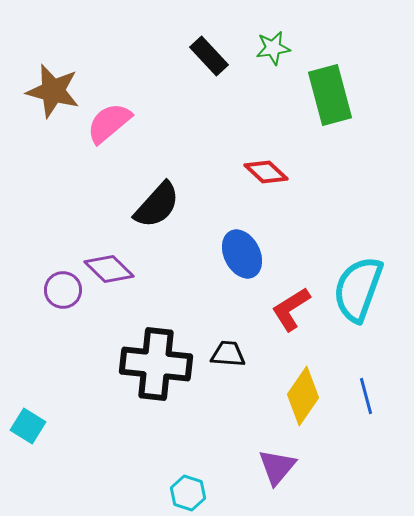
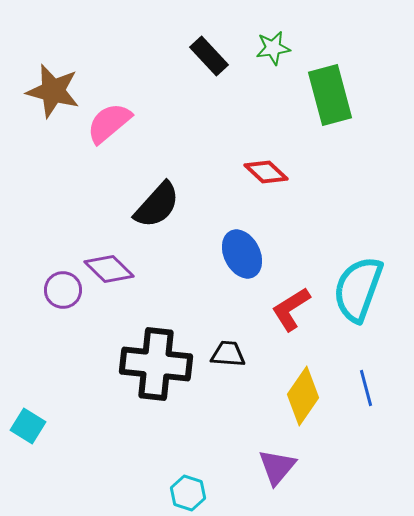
blue line: moved 8 px up
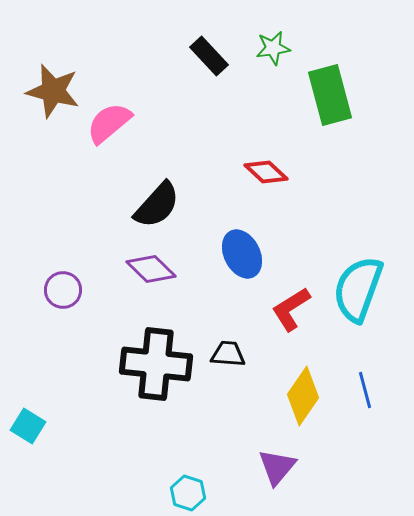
purple diamond: moved 42 px right
blue line: moved 1 px left, 2 px down
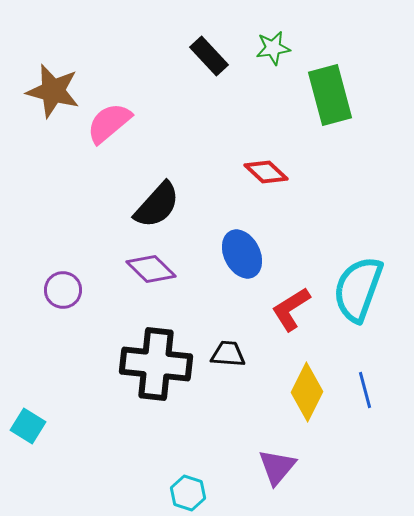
yellow diamond: moved 4 px right, 4 px up; rotated 8 degrees counterclockwise
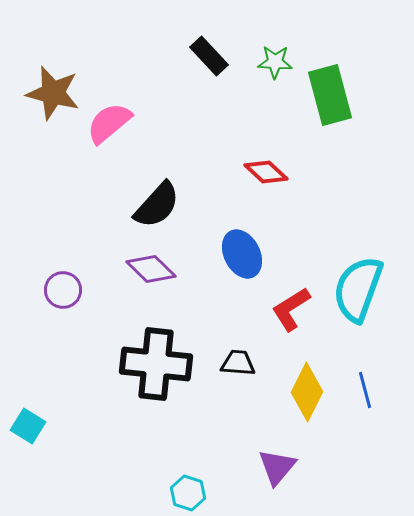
green star: moved 2 px right, 14 px down; rotated 12 degrees clockwise
brown star: moved 2 px down
black trapezoid: moved 10 px right, 9 px down
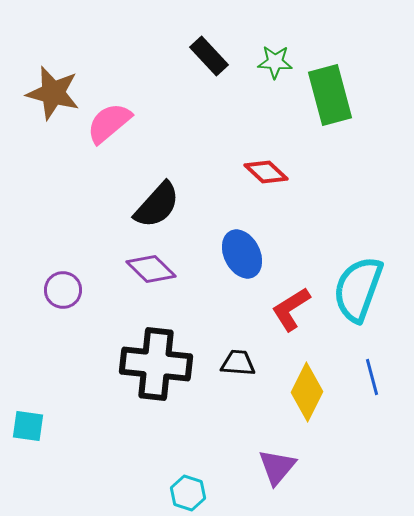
blue line: moved 7 px right, 13 px up
cyan square: rotated 24 degrees counterclockwise
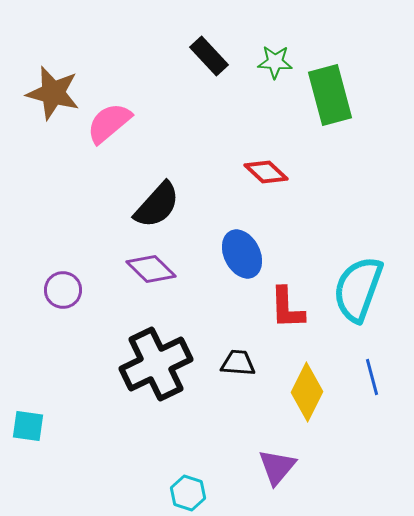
red L-shape: moved 4 px left, 1 px up; rotated 60 degrees counterclockwise
black cross: rotated 32 degrees counterclockwise
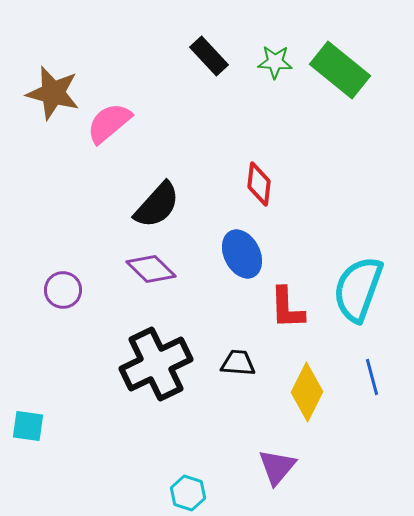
green rectangle: moved 10 px right, 25 px up; rotated 36 degrees counterclockwise
red diamond: moved 7 px left, 12 px down; rotated 54 degrees clockwise
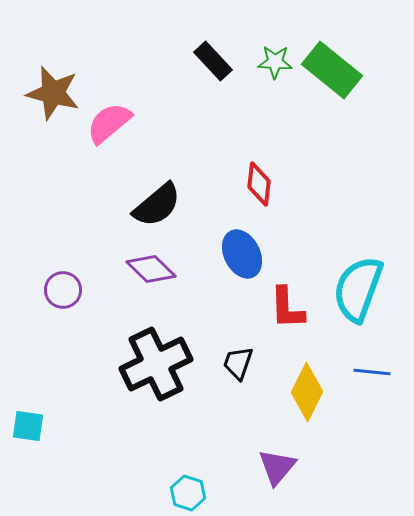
black rectangle: moved 4 px right, 5 px down
green rectangle: moved 8 px left
black semicircle: rotated 8 degrees clockwise
black trapezoid: rotated 75 degrees counterclockwise
blue line: moved 5 px up; rotated 69 degrees counterclockwise
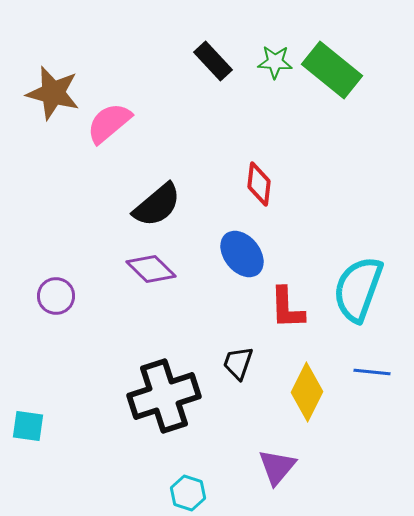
blue ellipse: rotated 12 degrees counterclockwise
purple circle: moved 7 px left, 6 px down
black cross: moved 8 px right, 32 px down; rotated 8 degrees clockwise
